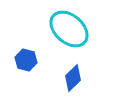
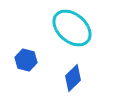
cyan ellipse: moved 3 px right, 1 px up
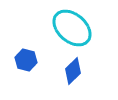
blue diamond: moved 7 px up
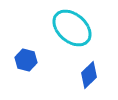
blue diamond: moved 16 px right, 4 px down
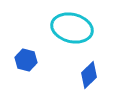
cyan ellipse: rotated 27 degrees counterclockwise
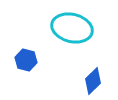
blue diamond: moved 4 px right, 6 px down
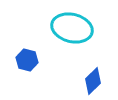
blue hexagon: moved 1 px right
